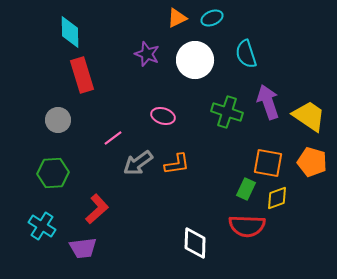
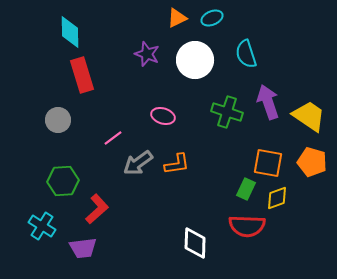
green hexagon: moved 10 px right, 8 px down
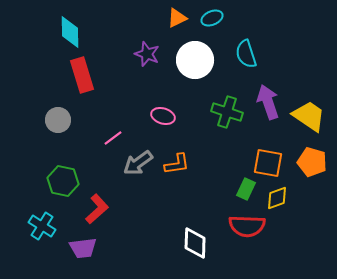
green hexagon: rotated 16 degrees clockwise
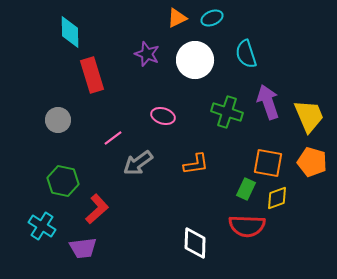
red rectangle: moved 10 px right
yellow trapezoid: rotated 33 degrees clockwise
orange L-shape: moved 19 px right
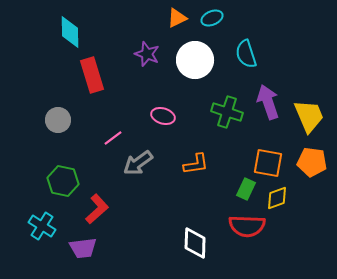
orange pentagon: rotated 8 degrees counterclockwise
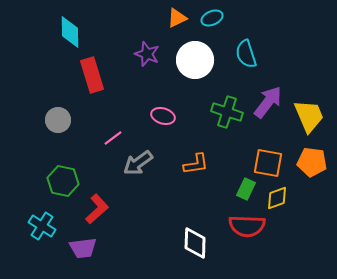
purple arrow: rotated 56 degrees clockwise
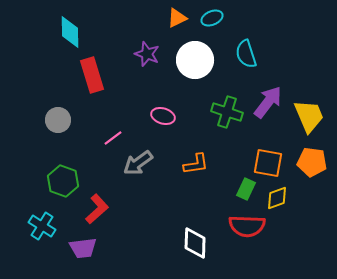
green hexagon: rotated 8 degrees clockwise
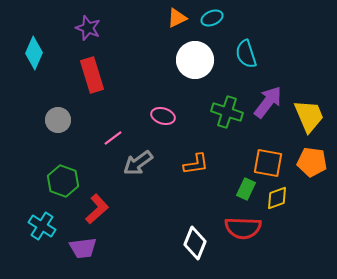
cyan diamond: moved 36 px left, 21 px down; rotated 24 degrees clockwise
purple star: moved 59 px left, 26 px up
red semicircle: moved 4 px left, 2 px down
white diamond: rotated 20 degrees clockwise
